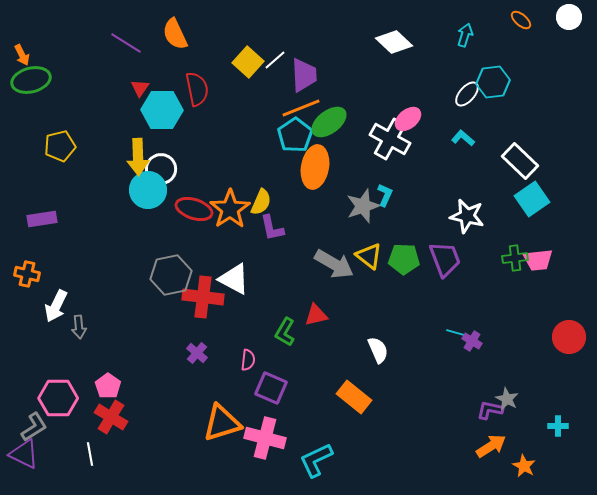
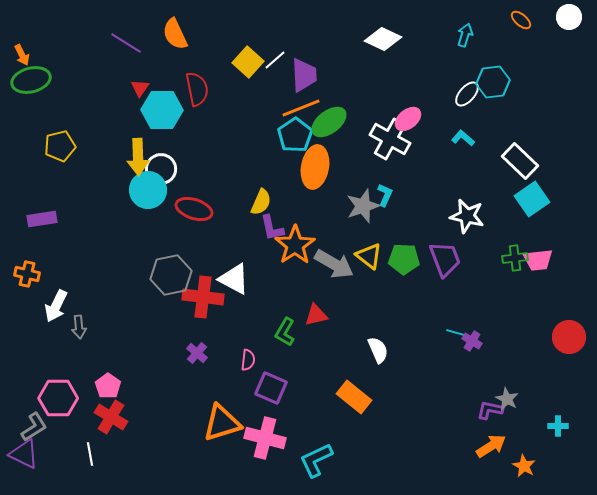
white diamond at (394, 42): moved 11 px left, 3 px up; rotated 18 degrees counterclockwise
orange star at (230, 209): moved 65 px right, 36 px down
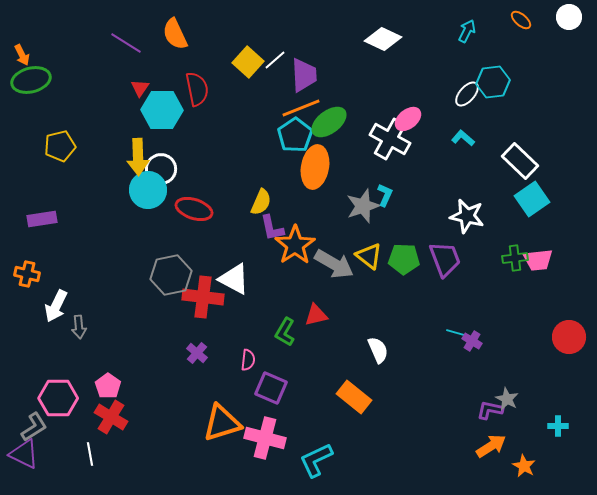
cyan arrow at (465, 35): moved 2 px right, 4 px up; rotated 10 degrees clockwise
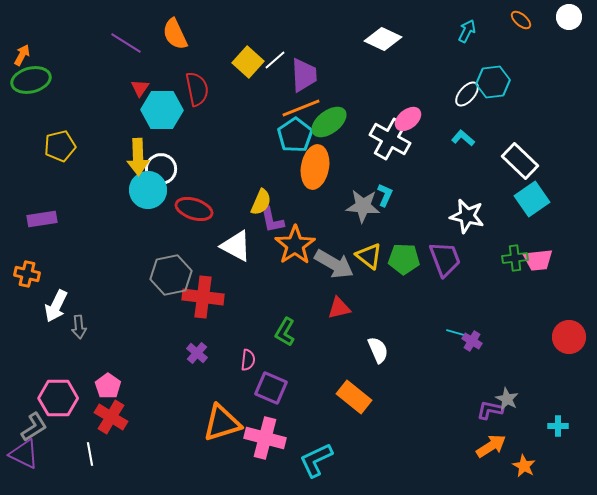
orange arrow at (22, 55): rotated 125 degrees counterclockwise
gray star at (363, 206): rotated 24 degrees clockwise
purple L-shape at (272, 228): moved 8 px up
white triangle at (234, 279): moved 2 px right, 33 px up
red triangle at (316, 315): moved 23 px right, 7 px up
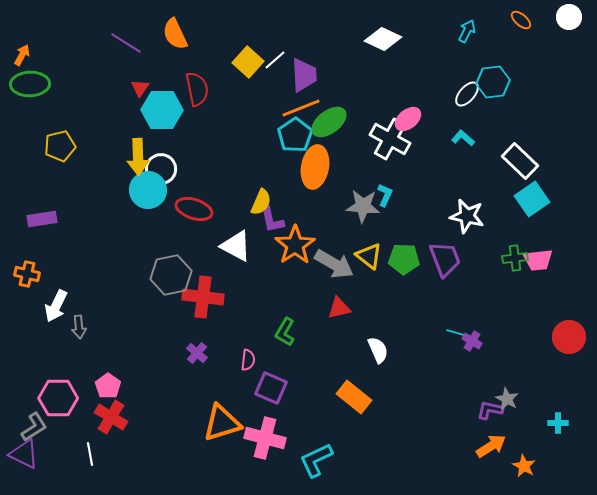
green ellipse at (31, 80): moved 1 px left, 4 px down; rotated 12 degrees clockwise
cyan cross at (558, 426): moved 3 px up
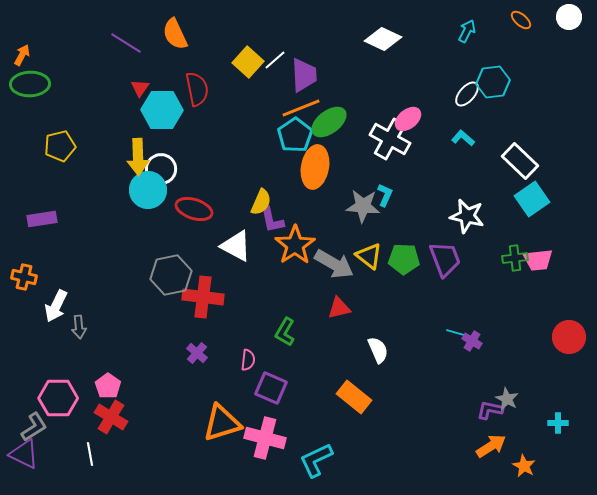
orange cross at (27, 274): moved 3 px left, 3 px down
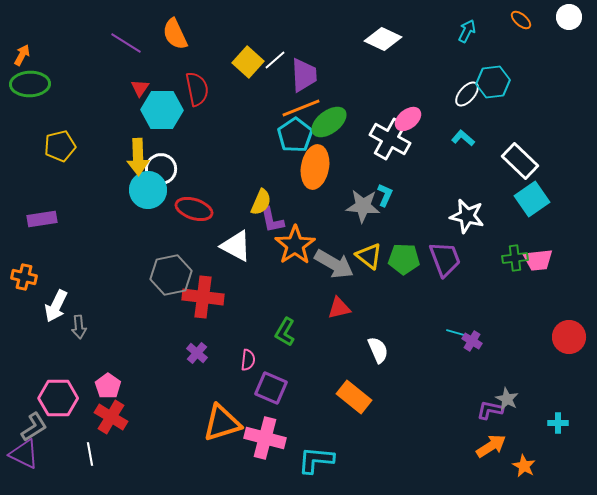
cyan L-shape at (316, 460): rotated 30 degrees clockwise
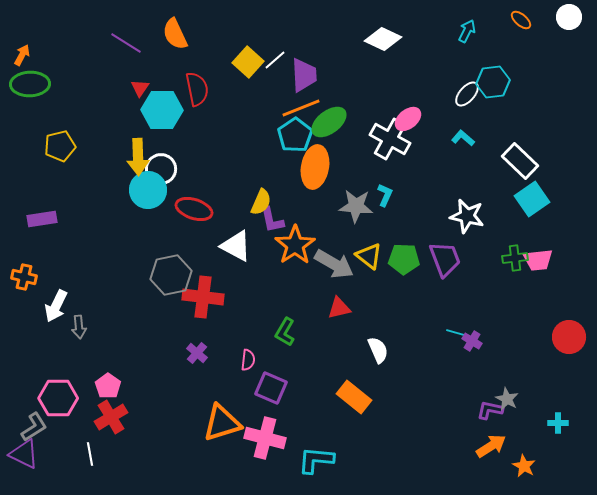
gray star at (363, 206): moved 7 px left
red cross at (111, 417): rotated 28 degrees clockwise
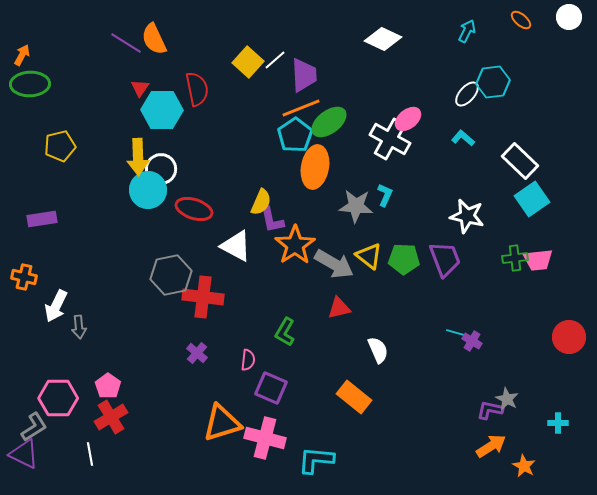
orange semicircle at (175, 34): moved 21 px left, 5 px down
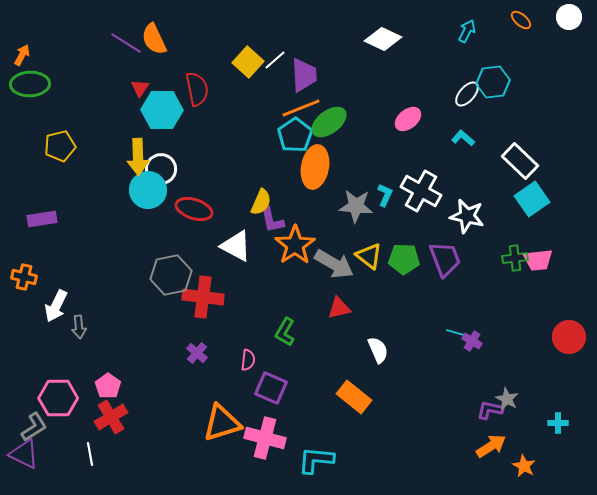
white cross at (390, 139): moved 31 px right, 52 px down
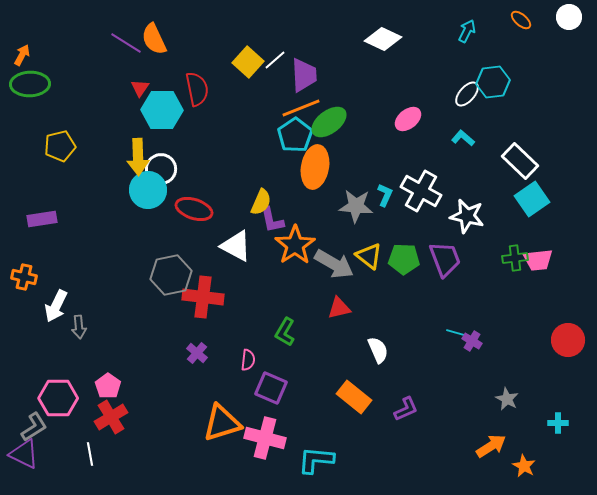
red circle at (569, 337): moved 1 px left, 3 px down
purple L-shape at (490, 410): moved 84 px left, 1 px up; rotated 144 degrees clockwise
